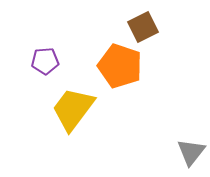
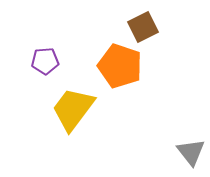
gray triangle: rotated 16 degrees counterclockwise
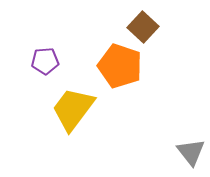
brown square: rotated 20 degrees counterclockwise
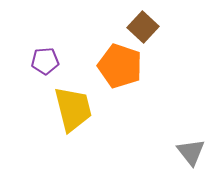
yellow trapezoid: rotated 129 degrees clockwise
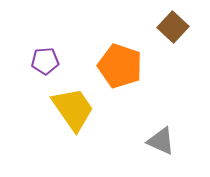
brown square: moved 30 px right
yellow trapezoid: rotated 21 degrees counterclockwise
gray triangle: moved 30 px left, 11 px up; rotated 28 degrees counterclockwise
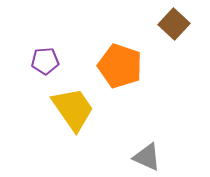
brown square: moved 1 px right, 3 px up
gray triangle: moved 14 px left, 16 px down
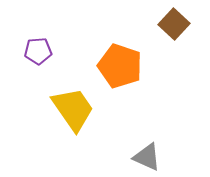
purple pentagon: moved 7 px left, 10 px up
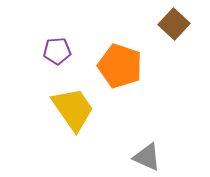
purple pentagon: moved 19 px right
